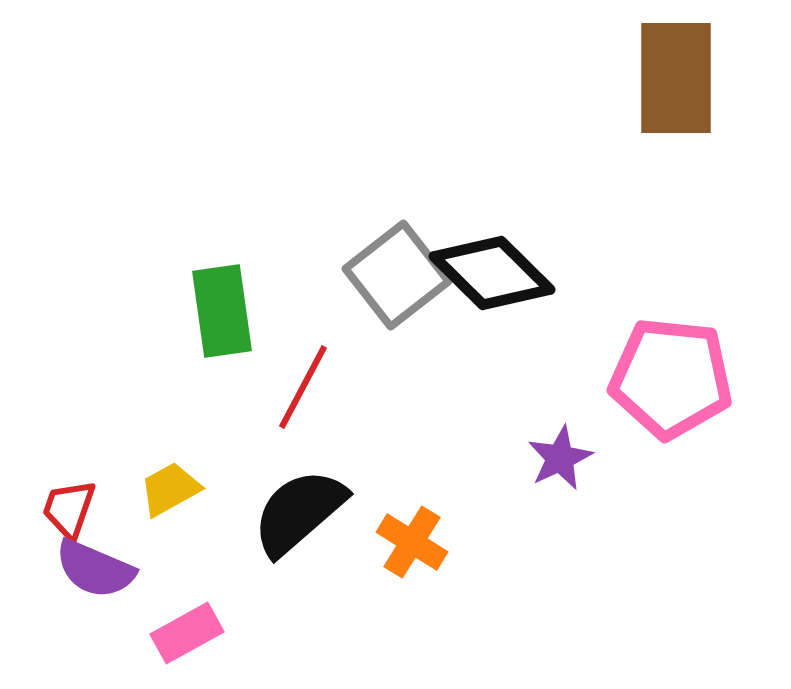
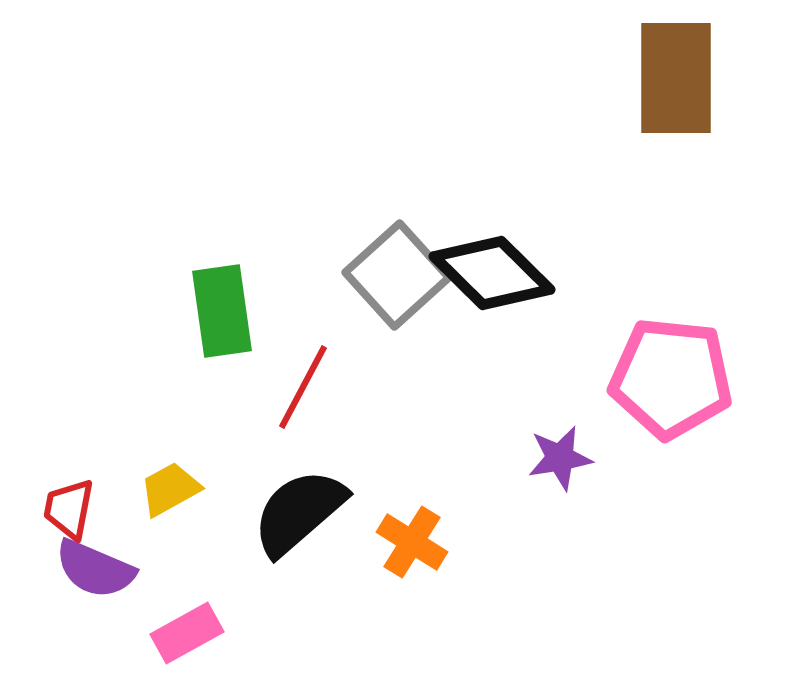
gray square: rotated 4 degrees counterclockwise
purple star: rotated 16 degrees clockwise
red trapezoid: rotated 8 degrees counterclockwise
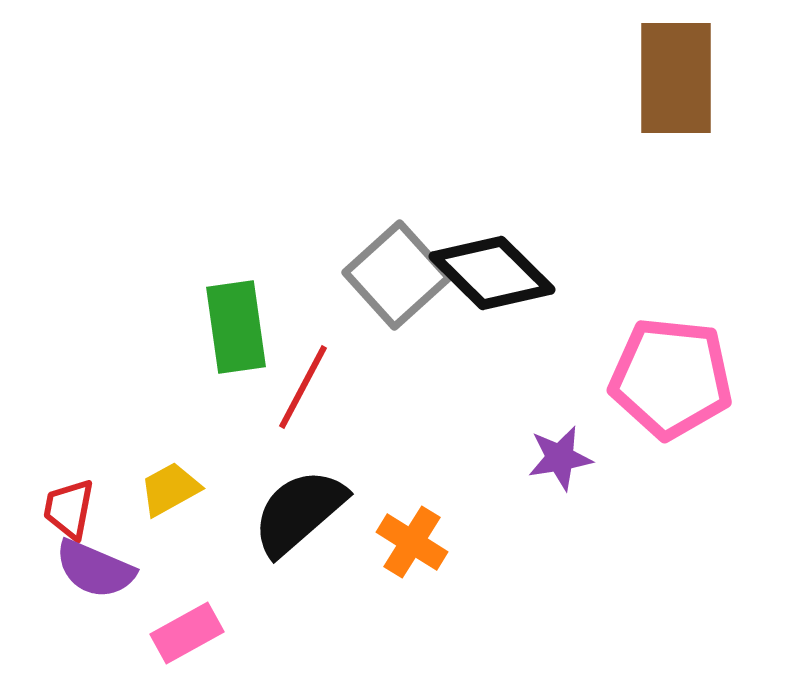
green rectangle: moved 14 px right, 16 px down
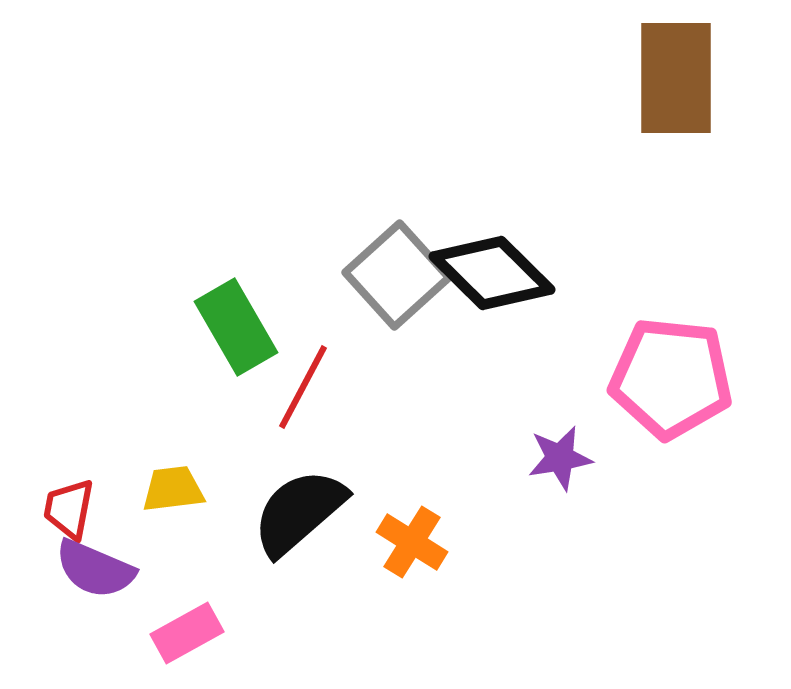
green rectangle: rotated 22 degrees counterclockwise
yellow trapezoid: moved 3 px right; rotated 22 degrees clockwise
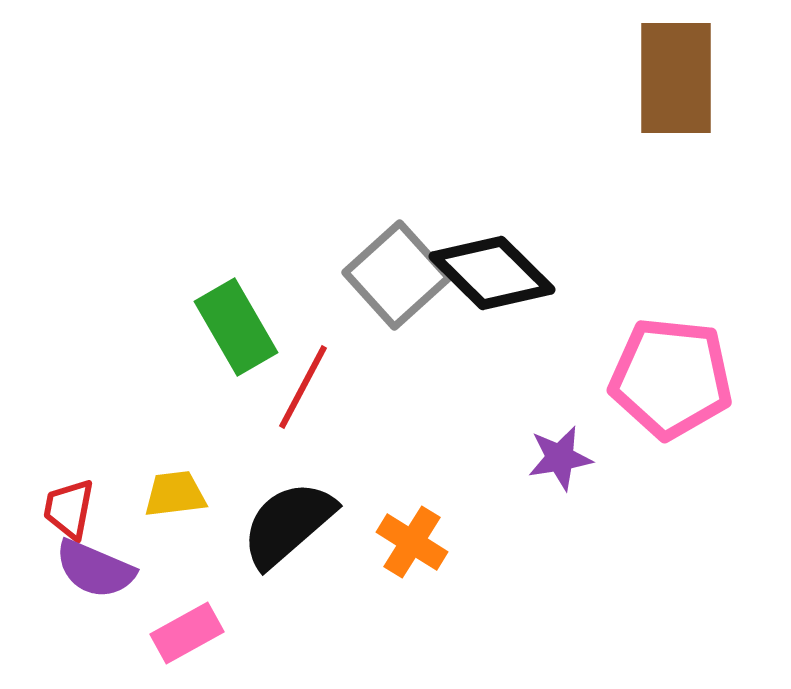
yellow trapezoid: moved 2 px right, 5 px down
black semicircle: moved 11 px left, 12 px down
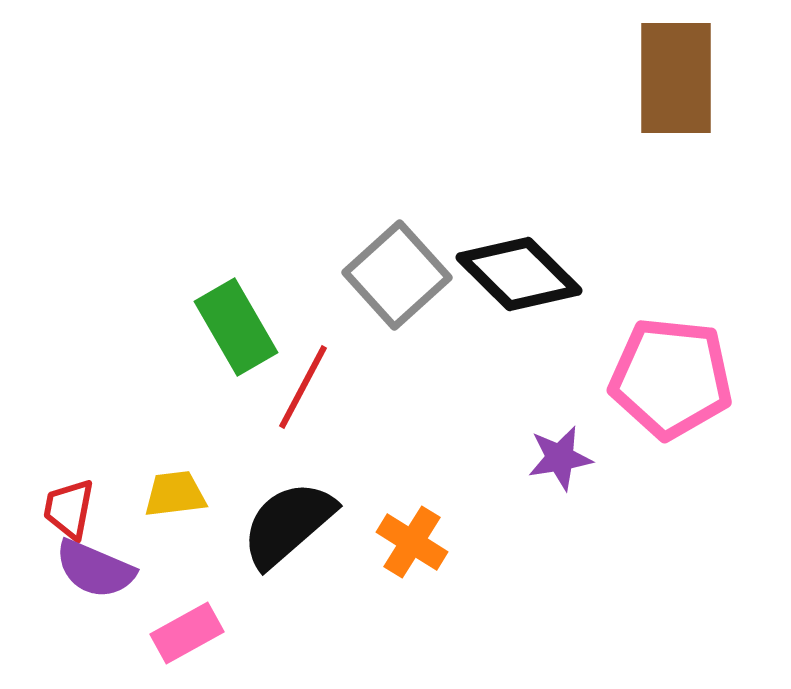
black diamond: moved 27 px right, 1 px down
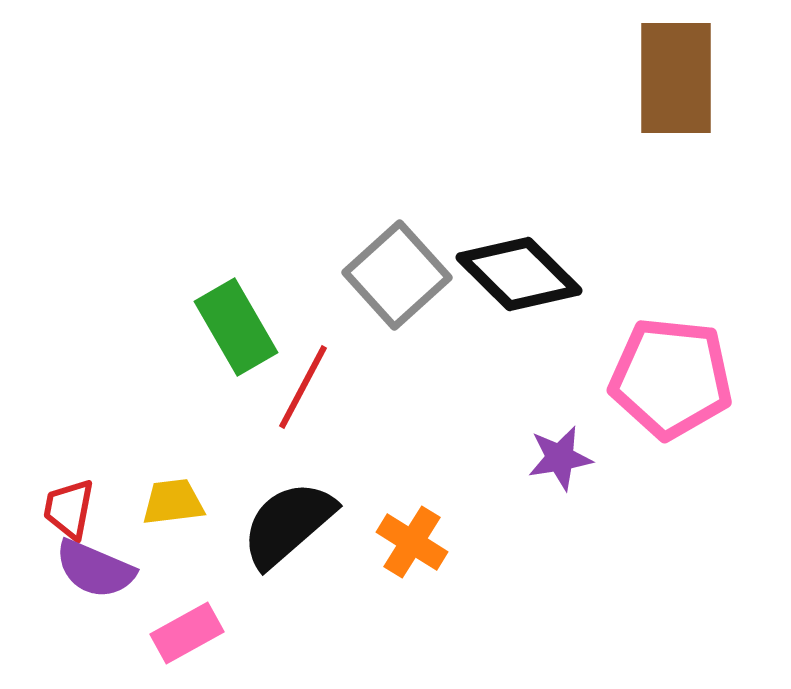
yellow trapezoid: moved 2 px left, 8 px down
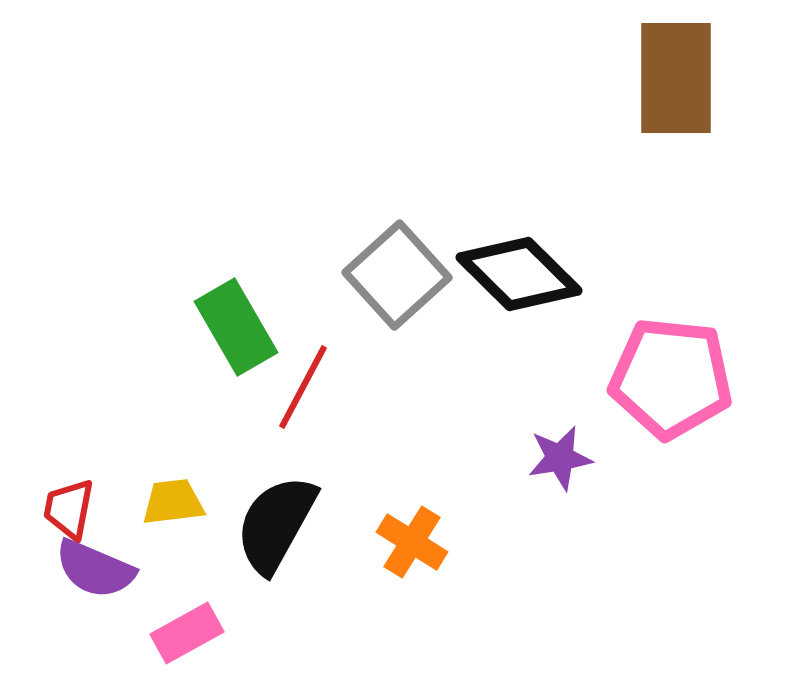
black semicircle: moved 12 px left; rotated 20 degrees counterclockwise
